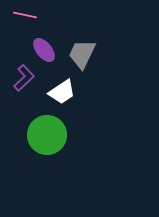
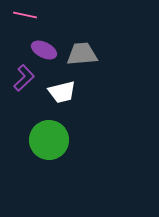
purple ellipse: rotated 25 degrees counterclockwise
gray trapezoid: rotated 60 degrees clockwise
white trapezoid: rotated 20 degrees clockwise
green circle: moved 2 px right, 5 px down
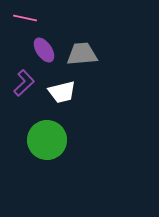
pink line: moved 3 px down
purple ellipse: rotated 30 degrees clockwise
purple L-shape: moved 5 px down
green circle: moved 2 px left
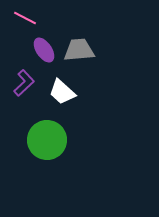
pink line: rotated 15 degrees clockwise
gray trapezoid: moved 3 px left, 4 px up
white trapezoid: rotated 56 degrees clockwise
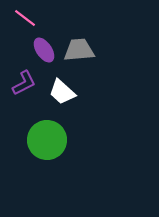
pink line: rotated 10 degrees clockwise
purple L-shape: rotated 16 degrees clockwise
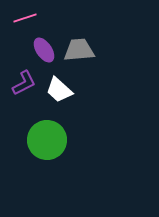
pink line: rotated 55 degrees counterclockwise
white trapezoid: moved 3 px left, 2 px up
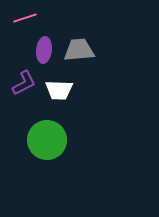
purple ellipse: rotated 40 degrees clockwise
white trapezoid: rotated 40 degrees counterclockwise
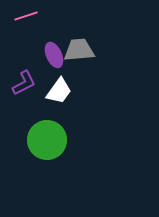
pink line: moved 1 px right, 2 px up
purple ellipse: moved 10 px right, 5 px down; rotated 30 degrees counterclockwise
white trapezoid: moved 1 px down; rotated 56 degrees counterclockwise
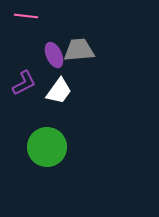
pink line: rotated 25 degrees clockwise
green circle: moved 7 px down
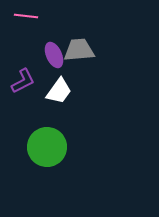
purple L-shape: moved 1 px left, 2 px up
